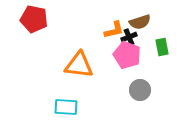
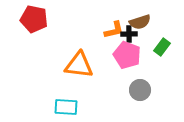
black cross: moved 3 px up; rotated 21 degrees clockwise
green rectangle: rotated 48 degrees clockwise
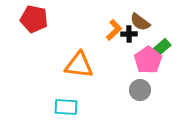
brown semicircle: rotated 55 degrees clockwise
orange L-shape: rotated 30 degrees counterclockwise
green rectangle: rotated 12 degrees clockwise
pink pentagon: moved 21 px right, 5 px down; rotated 16 degrees clockwise
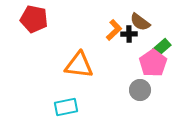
pink pentagon: moved 5 px right, 3 px down
cyan rectangle: rotated 15 degrees counterclockwise
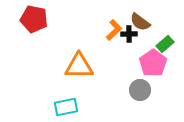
green rectangle: moved 3 px right, 3 px up
orange triangle: moved 1 px down; rotated 8 degrees counterclockwise
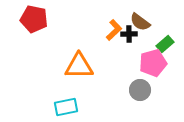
pink pentagon: rotated 20 degrees clockwise
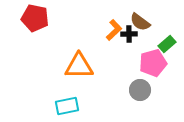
red pentagon: moved 1 px right, 1 px up
green rectangle: moved 2 px right
cyan rectangle: moved 1 px right, 1 px up
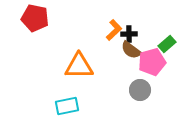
brown semicircle: moved 9 px left, 28 px down
pink pentagon: moved 1 px left, 1 px up
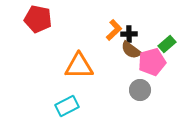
red pentagon: moved 3 px right, 1 px down
cyan rectangle: rotated 15 degrees counterclockwise
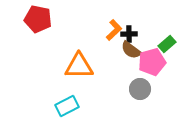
gray circle: moved 1 px up
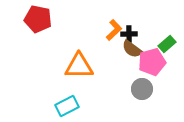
brown semicircle: moved 1 px right, 1 px up
gray circle: moved 2 px right
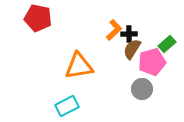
red pentagon: moved 1 px up
brown semicircle: rotated 85 degrees clockwise
orange triangle: rotated 8 degrees counterclockwise
